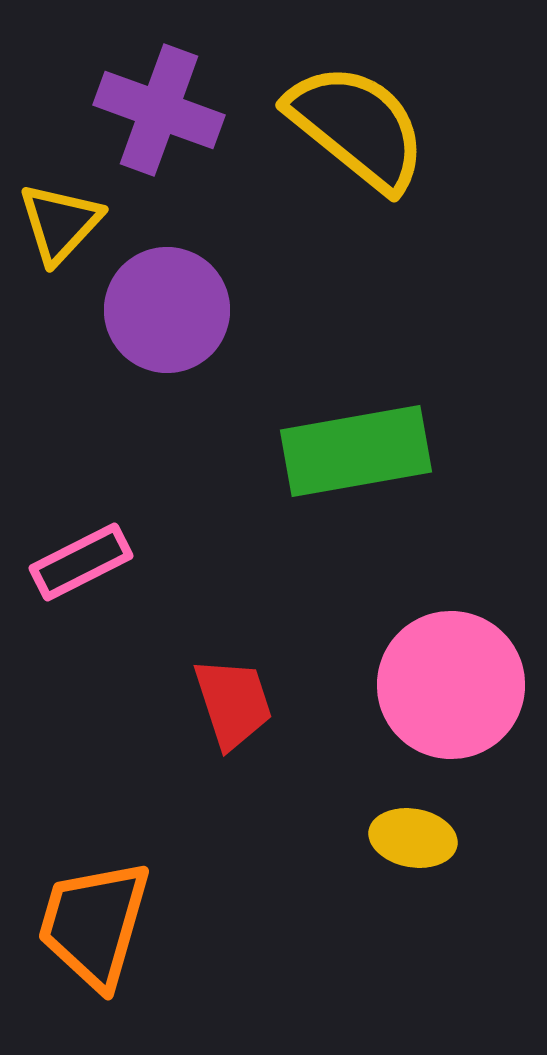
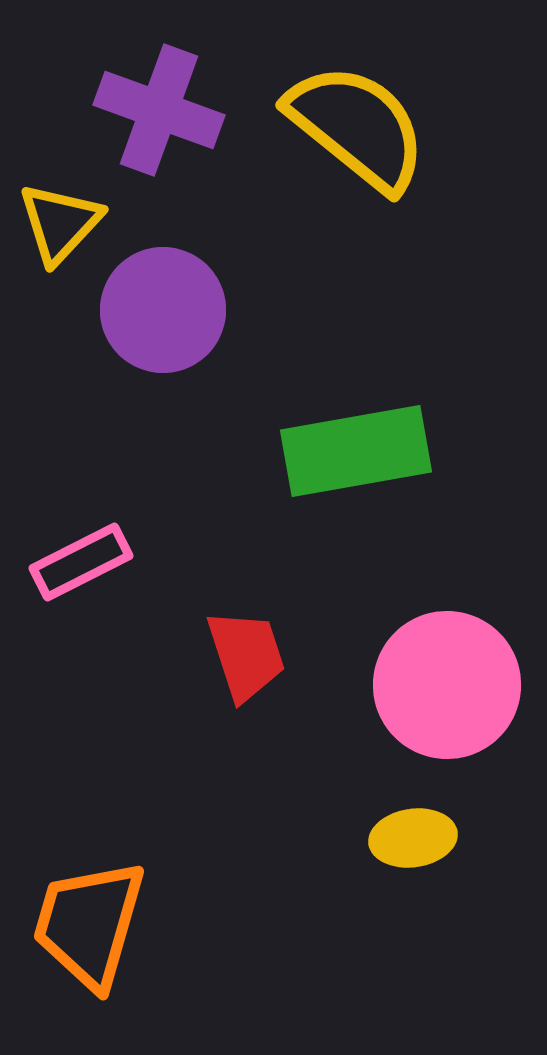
purple circle: moved 4 px left
pink circle: moved 4 px left
red trapezoid: moved 13 px right, 48 px up
yellow ellipse: rotated 18 degrees counterclockwise
orange trapezoid: moved 5 px left
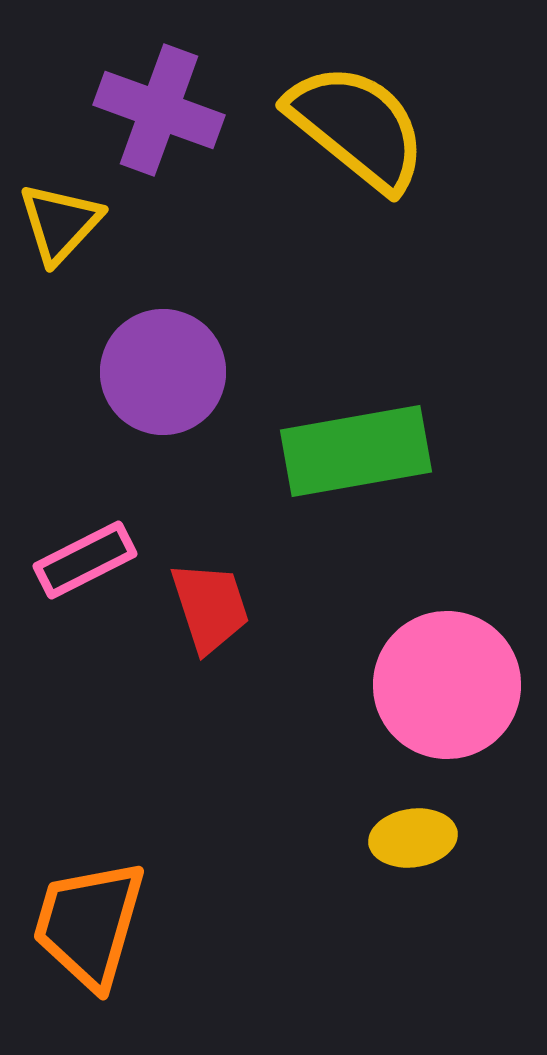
purple circle: moved 62 px down
pink rectangle: moved 4 px right, 2 px up
red trapezoid: moved 36 px left, 48 px up
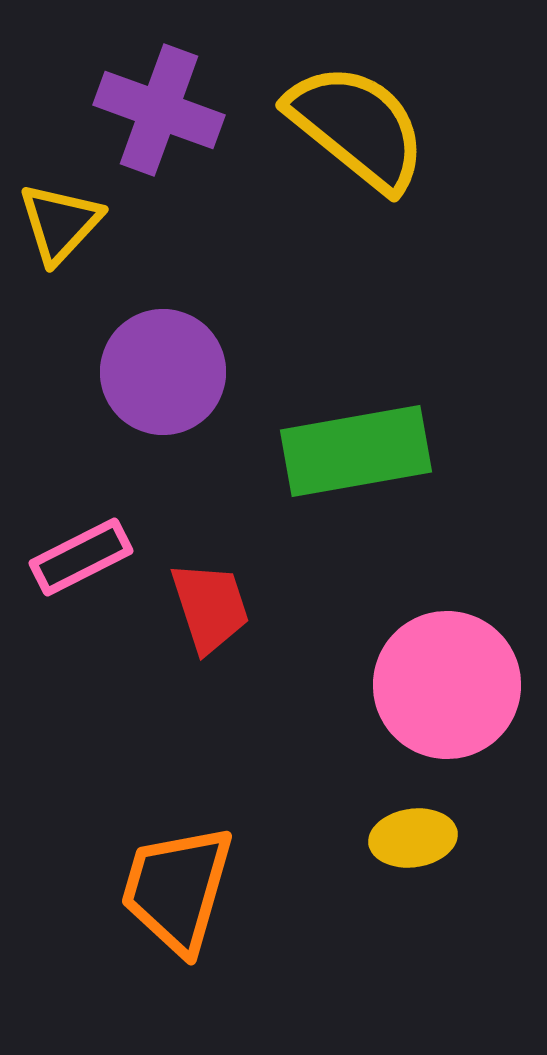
pink rectangle: moved 4 px left, 3 px up
orange trapezoid: moved 88 px right, 35 px up
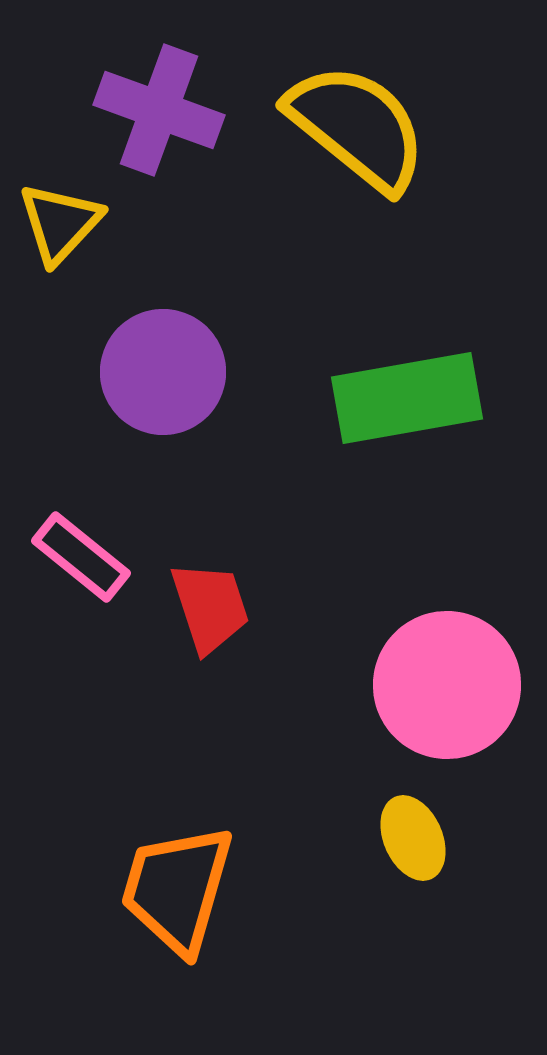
green rectangle: moved 51 px right, 53 px up
pink rectangle: rotated 66 degrees clockwise
yellow ellipse: rotated 74 degrees clockwise
